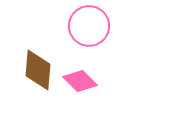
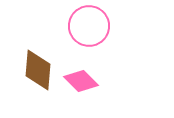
pink diamond: moved 1 px right
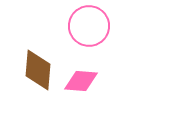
pink diamond: rotated 40 degrees counterclockwise
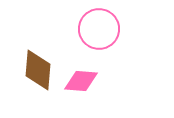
pink circle: moved 10 px right, 3 px down
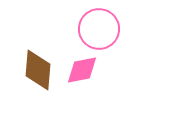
pink diamond: moved 1 px right, 11 px up; rotated 16 degrees counterclockwise
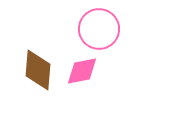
pink diamond: moved 1 px down
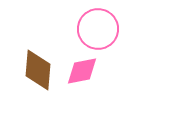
pink circle: moved 1 px left
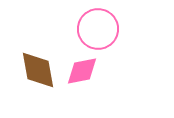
brown diamond: rotated 15 degrees counterclockwise
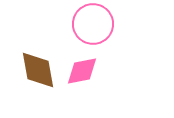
pink circle: moved 5 px left, 5 px up
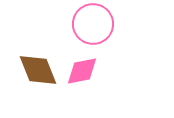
brown diamond: rotated 12 degrees counterclockwise
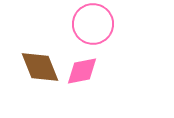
brown diamond: moved 2 px right, 3 px up
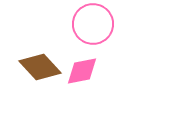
brown diamond: rotated 21 degrees counterclockwise
